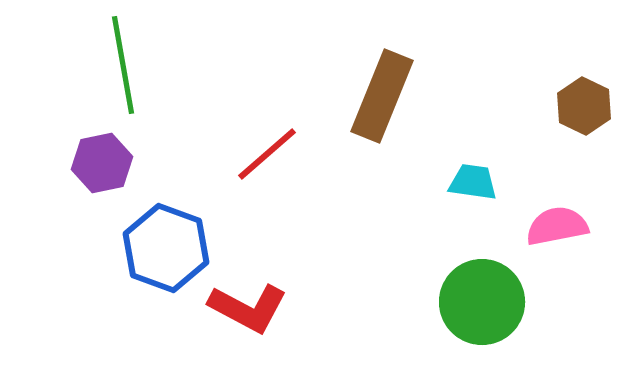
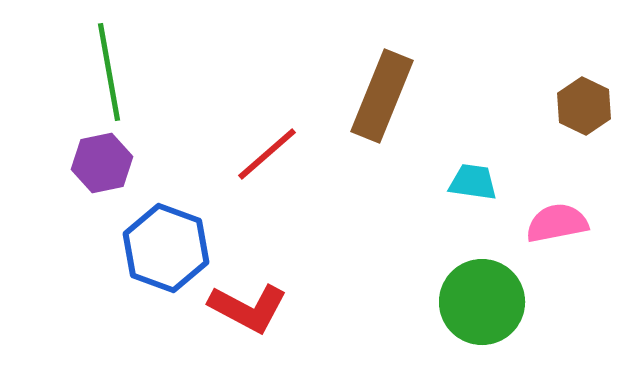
green line: moved 14 px left, 7 px down
pink semicircle: moved 3 px up
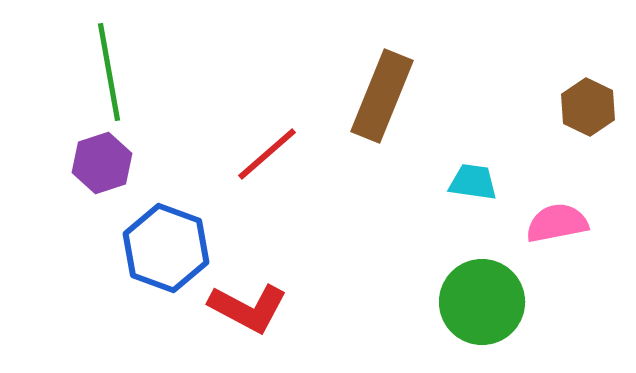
brown hexagon: moved 4 px right, 1 px down
purple hexagon: rotated 6 degrees counterclockwise
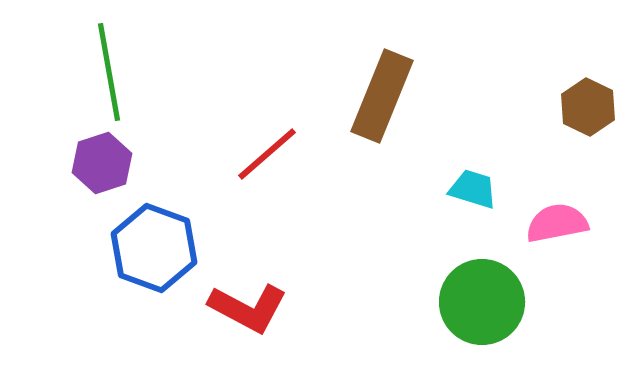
cyan trapezoid: moved 7 px down; rotated 9 degrees clockwise
blue hexagon: moved 12 px left
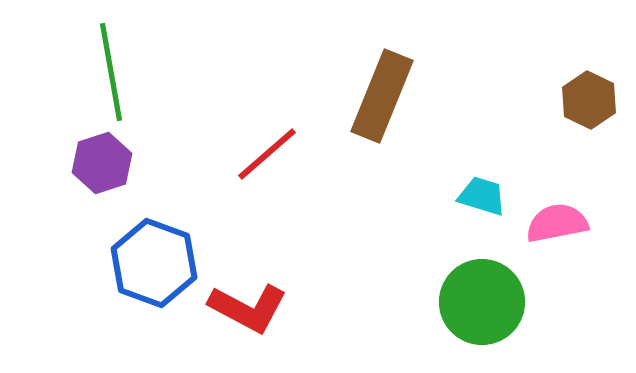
green line: moved 2 px right
brown hexagon: moved 1 px right, 7 px up
cyan trapezoid: moved 9 px right, 7 px down
blue hexagon: moved 15 px down
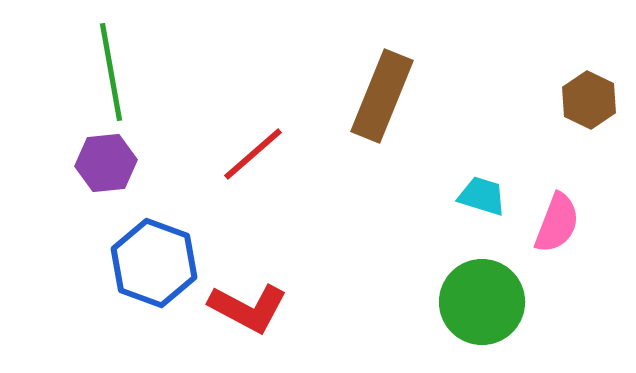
red line: moved 14 px left
purple hexagon: moved 4 px right; rotated 12 degrees clockwise
pink semicircle: rotated 122 degrees clockwise
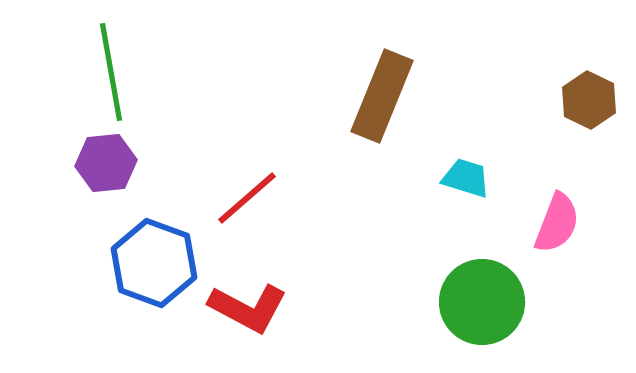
red line: moved 6 px left, 44 px down
cyan trapezoid: moved 16 px left, 18 px up
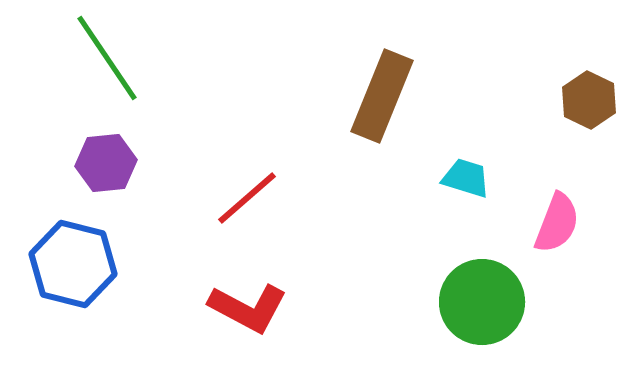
green line: moved 4 px left, 14 px up; rotated 24 degrees counterclockwise
blue hexagon: moved 81 px left, 1 px down; rotated 6 degrees counterclockwise
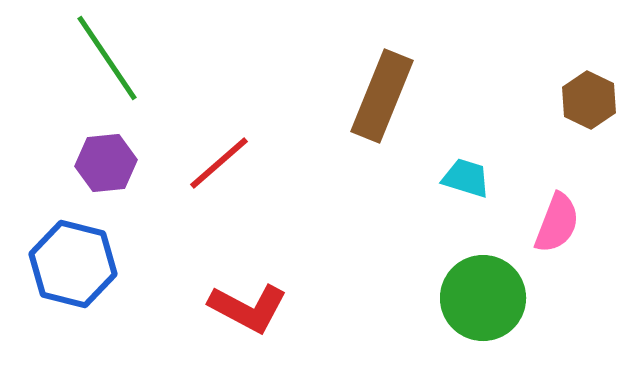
red line: moved 28 px left, 35 px up
green circle: moved 1 px right, 4 px up
